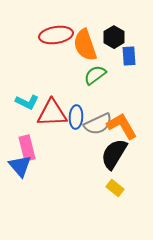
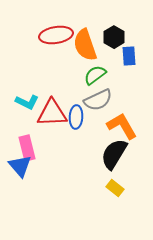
gray semicircle: moved 24 px up
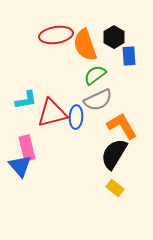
cyan L-shape: moved 1 px left, 2 px up; rotated 35 degrees counterclockwise
red triangle: rotated 12 degrees counterclockwise
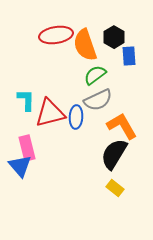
cyan L-shape: rotated 80 degrees counterclockwise
red triangle: moved 2 px left
